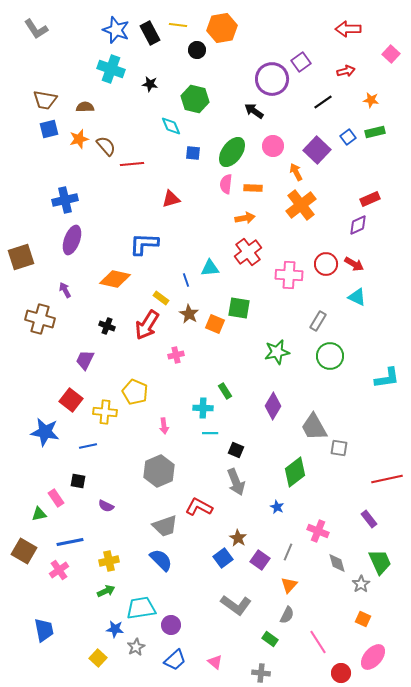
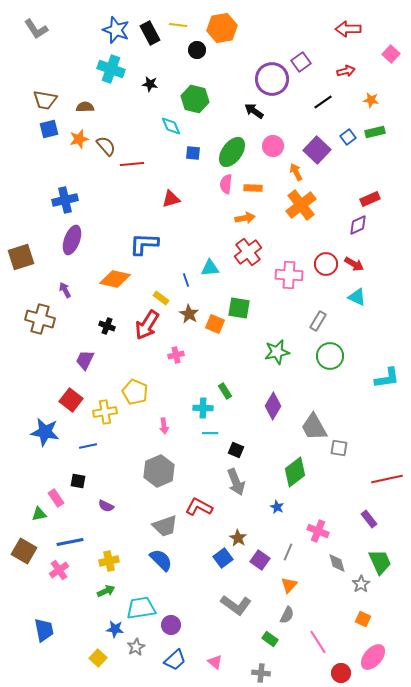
yellow cross at (105, 412): rotated 15 degrees counterclockwise
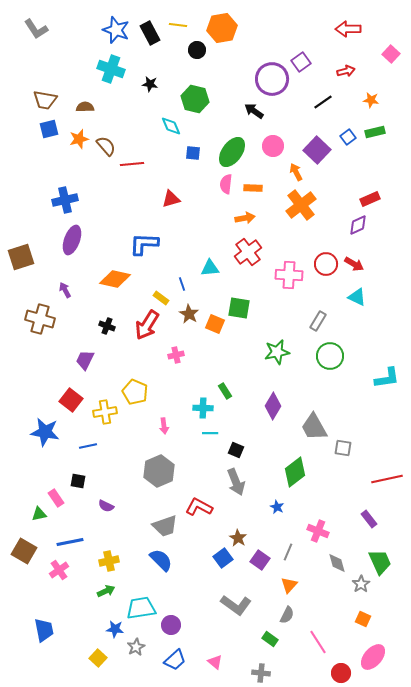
blue line at (186, 280): moved 4 px left, 4 px down
gray square at (339, 448): moved 4 px right
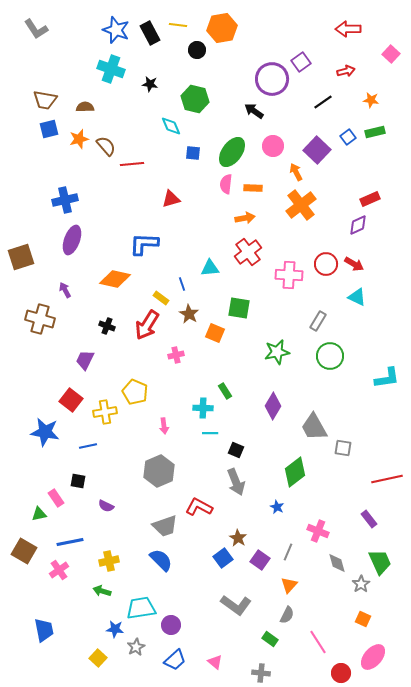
orange square at (215, 324): moved 9 px down
green arrow at (106, 591): moved 4 px left; rotated 138 degrees counterclockwise
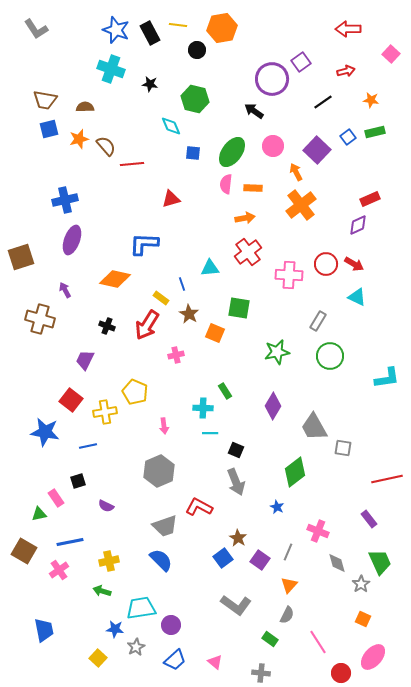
black square at (78, 481): rotated 28 degrees counterclockwise
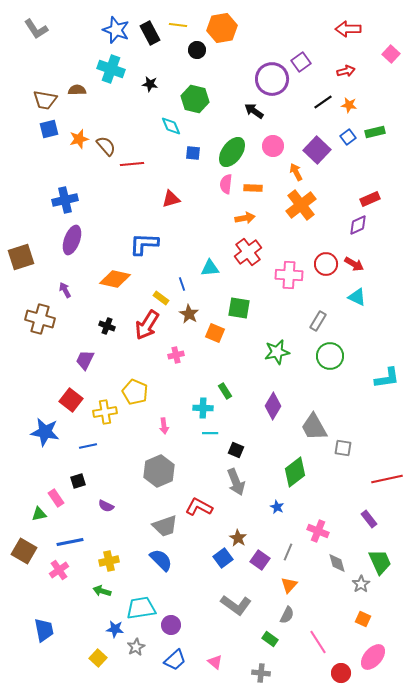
orange star at (371, 100): moved 22 px left, 5 px down
brown semicircle at (85, 107): moved 8 px left, 17 px up
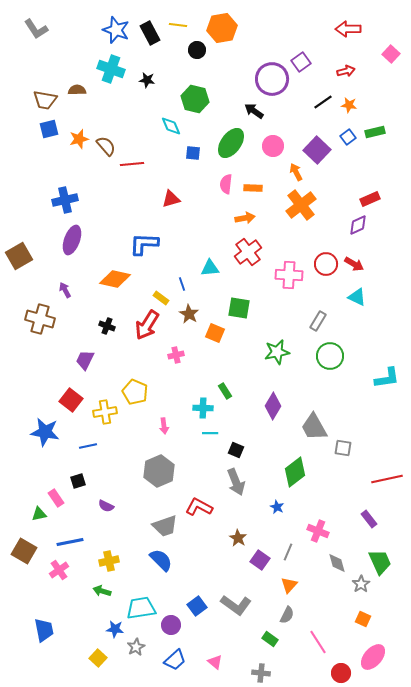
black star at (150, 84): moved 3 px left, 4 px up
green ellipse at (232, 152): moved 1 px left, 9 px up
brown square at (21, 257): moved 2 px left, 1 px up; rotated 12 degrees counterclockwise
blue square at (223, 558): moved 26 px left, 48 px down
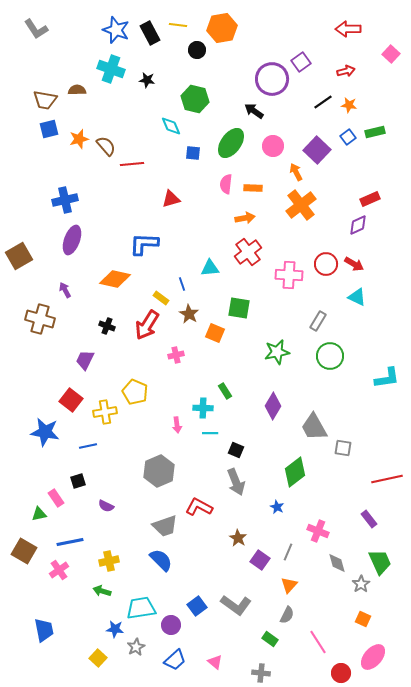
pink arrow at (164, 426): moved 13 px right, 1 px up
